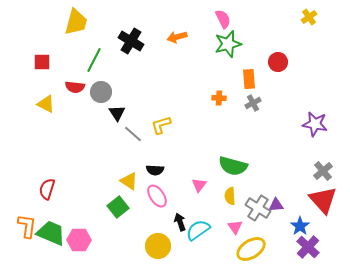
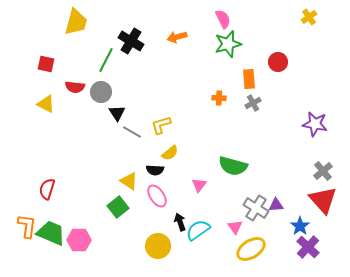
green line at (94, 60): moved 12 px right
red square at (42, 62): moved 4 px right, 2 px down; rotated 12 degrees clockwise
gray line at (133, 134): moved 1 px left, 2 px up; rotated 12 degrees counterclockwise
yellow semicircle at (230, 196): moved 60 px left, 43 px up; rotated 126 degrees counterclockwise
gray cross at (258, 208): moved 2 px left
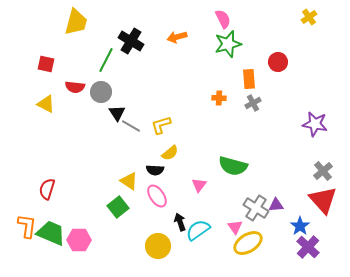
gray line at (132, 132): moved 1 px left, 6 px up
yellow ellipse at (251, 249): moved 3 px left, 6 px up
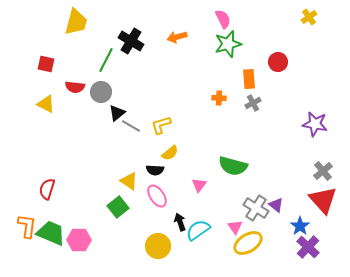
black triangle at (117, 113): rotated 24 degrees clockwise
purple triangle at (276, 205): rotated 42 degrees clockwise
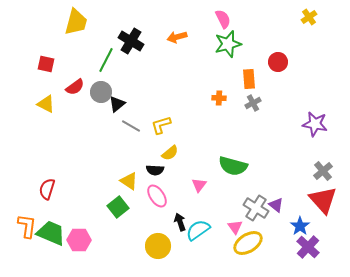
red semicircle at (75, 87): rotated 42 degrees counterclockwise
black triangle at (117, 113): moved 9 px up
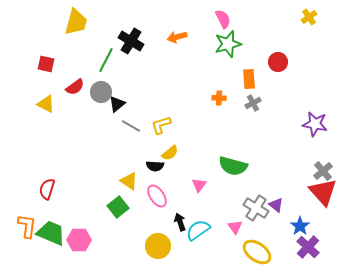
black semicircle at (155, 170): moved 4 px up
red triangle at (323, 200): moved 8 px up
yellow ellipse at (248, 243): moved 9 px right, 9 px down; rotated 68 degrees clockwise
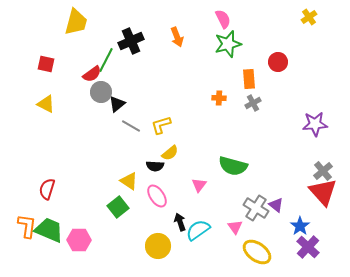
orange arrow at (177, 37): rotated 96 degrees counterclockwise
black cross at (131, 41): rotated 35 degrees clockwise
red semicircle at (75, 87): moved 17 px right, 13 px up
purple star at (315, 124): rotated 15 degrees counterclockwise
green trapezoid at (51, 233): moved 2 px left, 3 px up
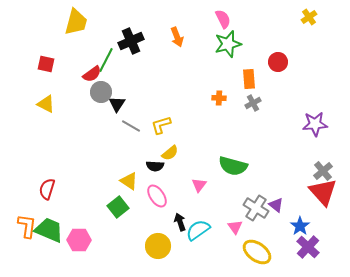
black triangle at (117, 104): rotated 18 degrees counterclockwise
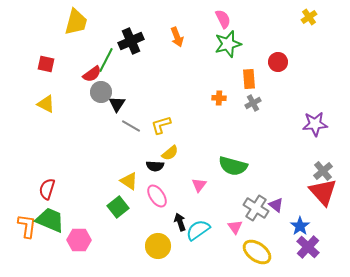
green trapezoid at (49, 230): moved 1 px right, 10 px up
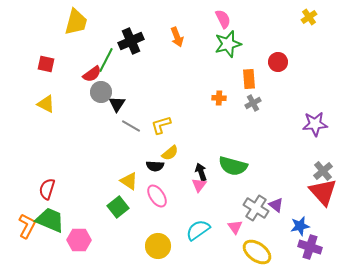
black arrow at (180, 222): moved 21 px right, 50 px up
orange L-shape at (27, 226): rotated 20 degrees clockwise
blue star at (300, 226): rotated 24 degrees clockwise
purple cross at (308, 247): moved 2 px right; rotated 25 degrees counterclockwise
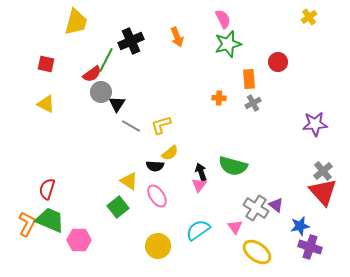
orange L-shape at (27, 226): moved 2 px up
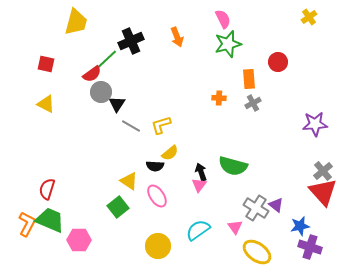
green line at (106, 60): rotated 20 degrees clockwise
